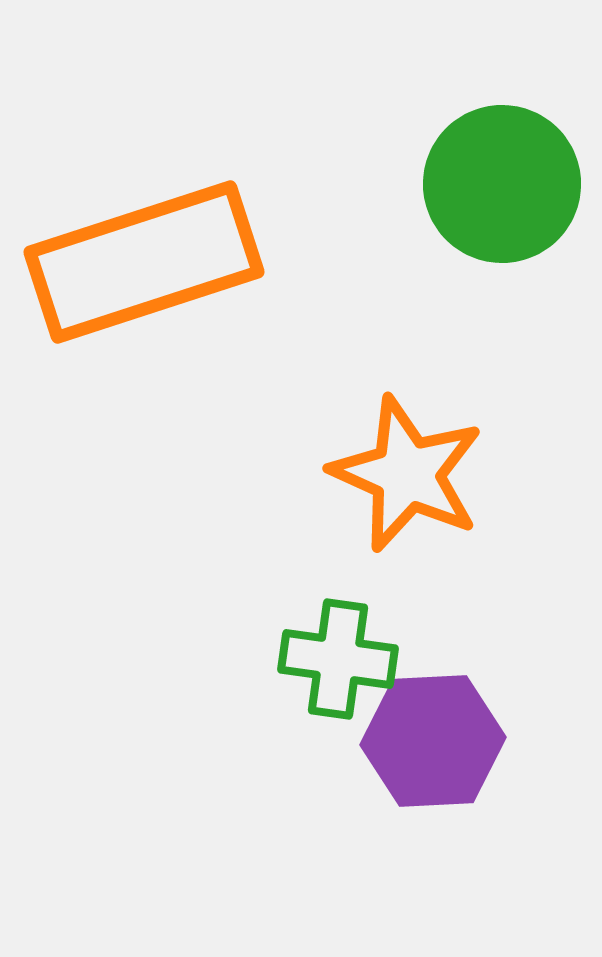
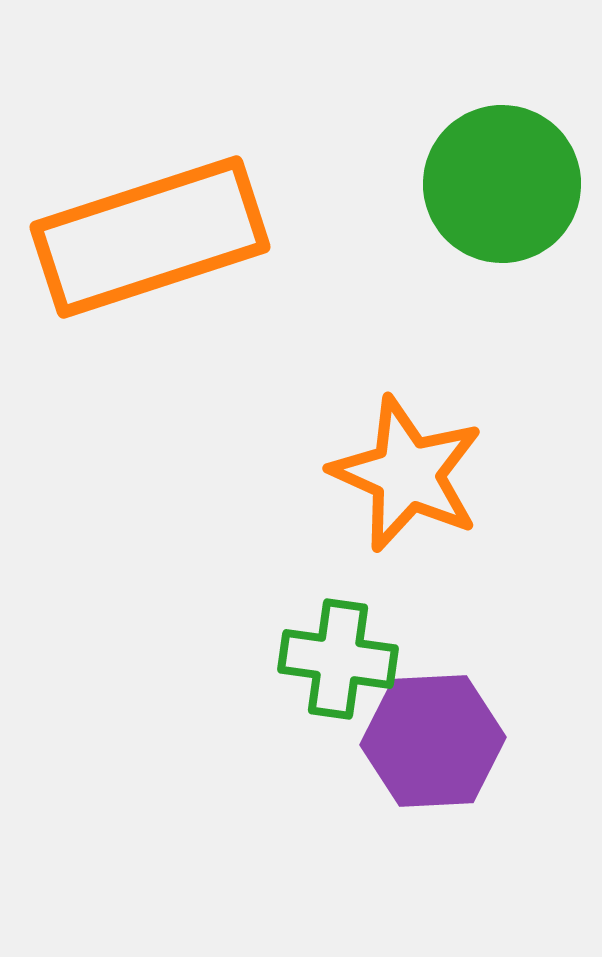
orange rectangle: moved 6 px right, 25 px up
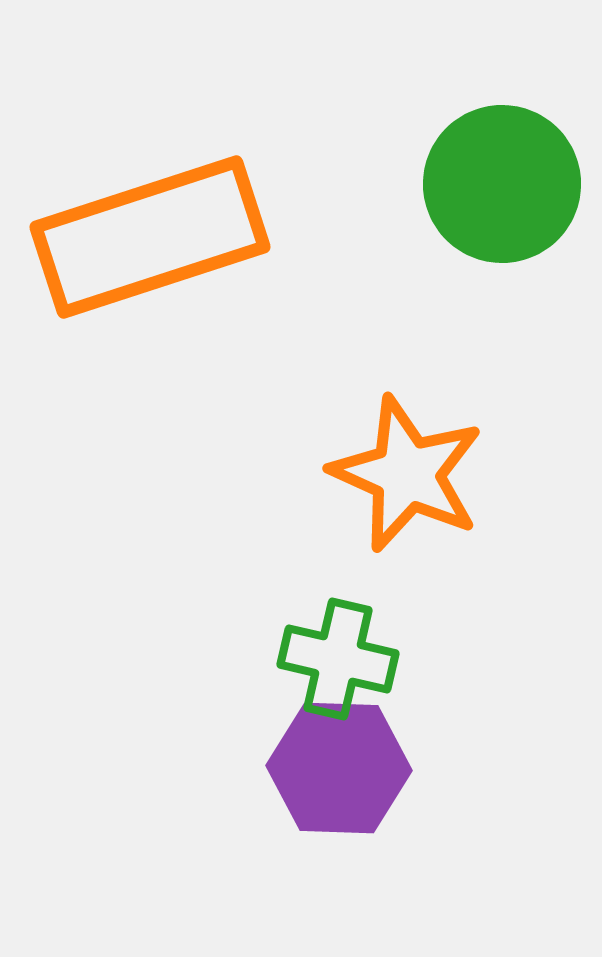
green cross: rotated 5 degrees clockwise
purple hexagon: moved 94 px left, 27 px down; rotated 5 degrees clockwise
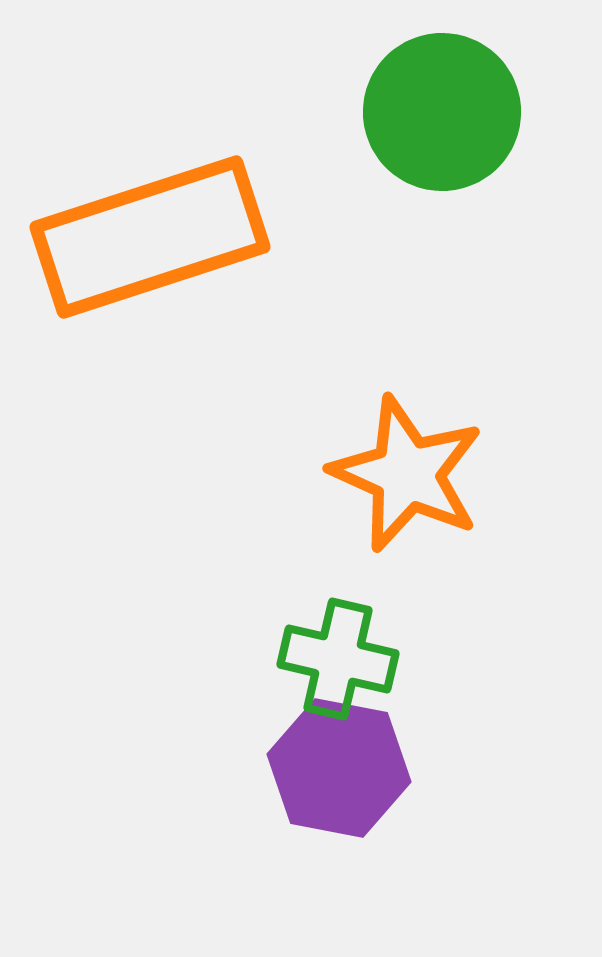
green circle: moved 60 px left, 72 px up
purple hexagon: rotated 9 degrees clockwise
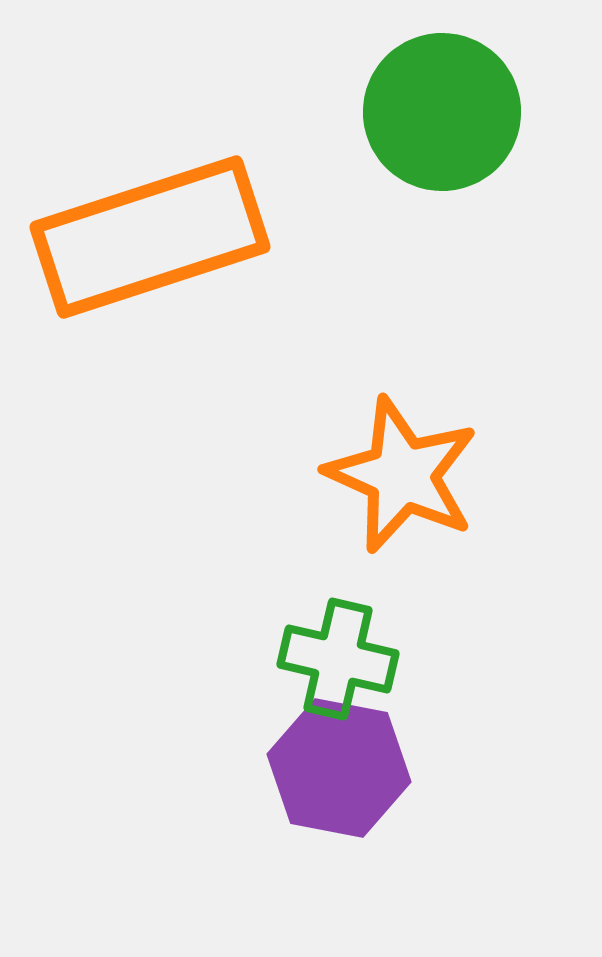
orange star: moved 5 px left, 1 px down
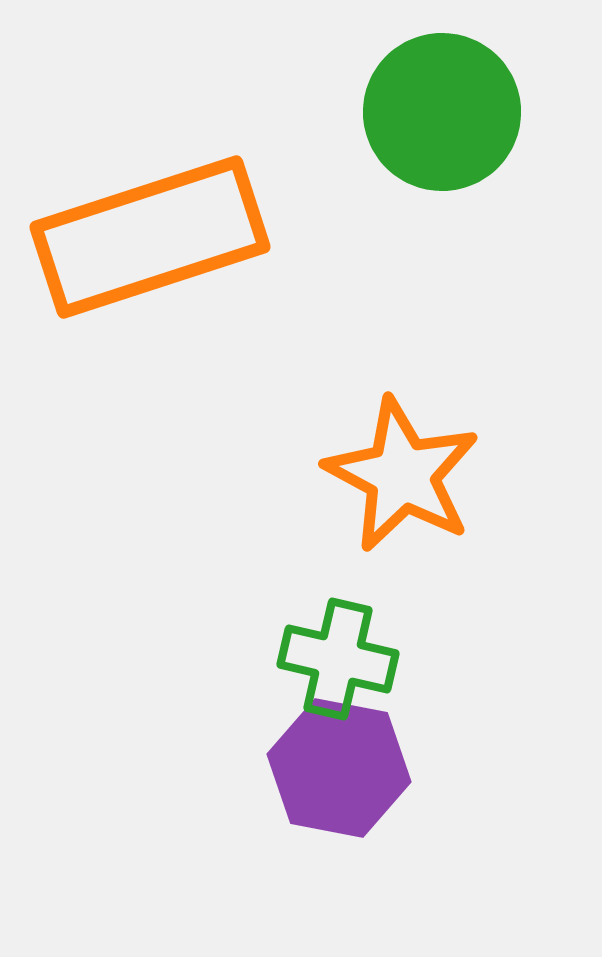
orange star: rotated 4 degrees clockwise
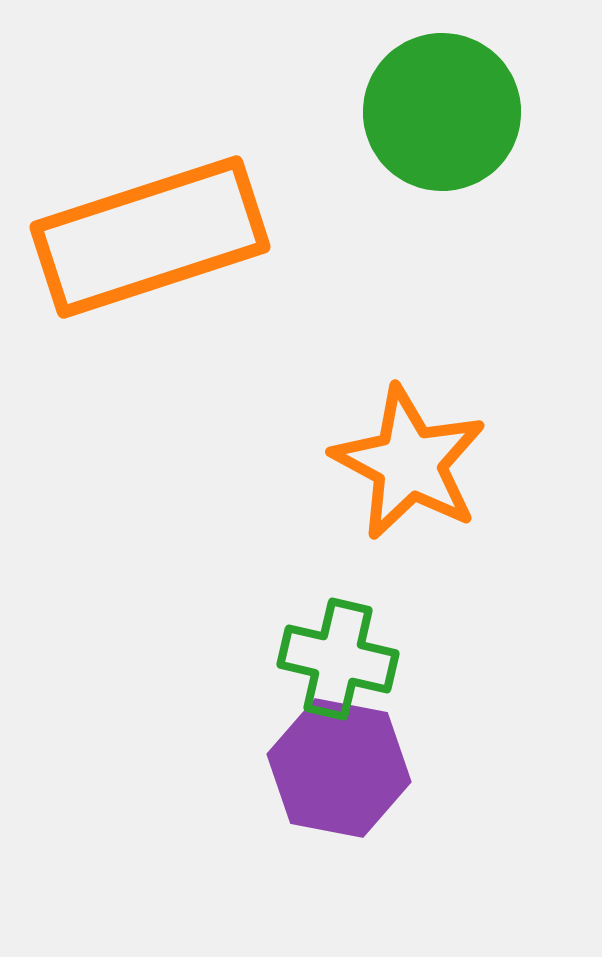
orange star: moved 7 px right, 12 px up
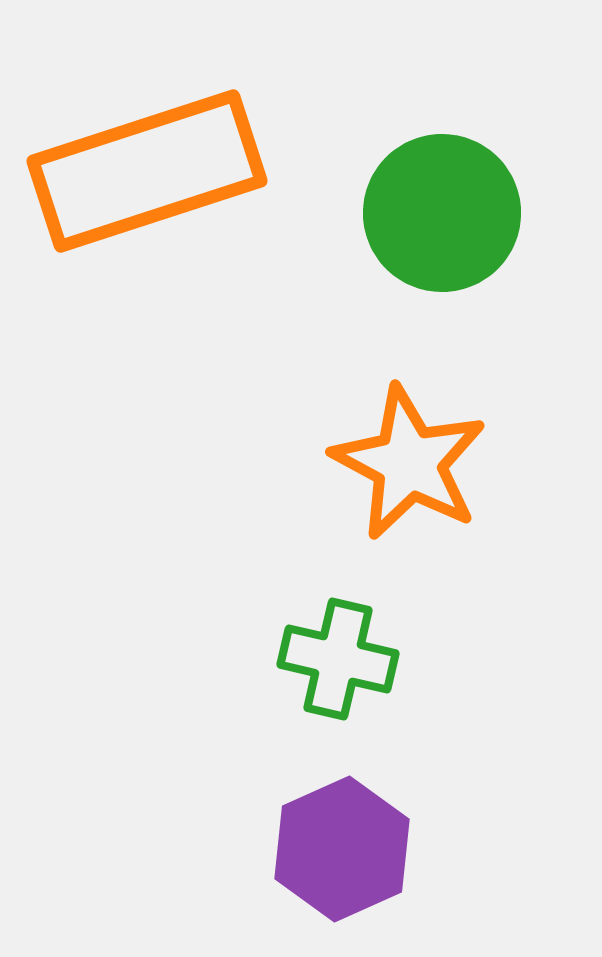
green circle: moved 101 px down
orange rectangle: moved 3 px left, 66 px up
purple hexagon: moved 3 px right, 81 px down; rotated 25 degrees clockwise
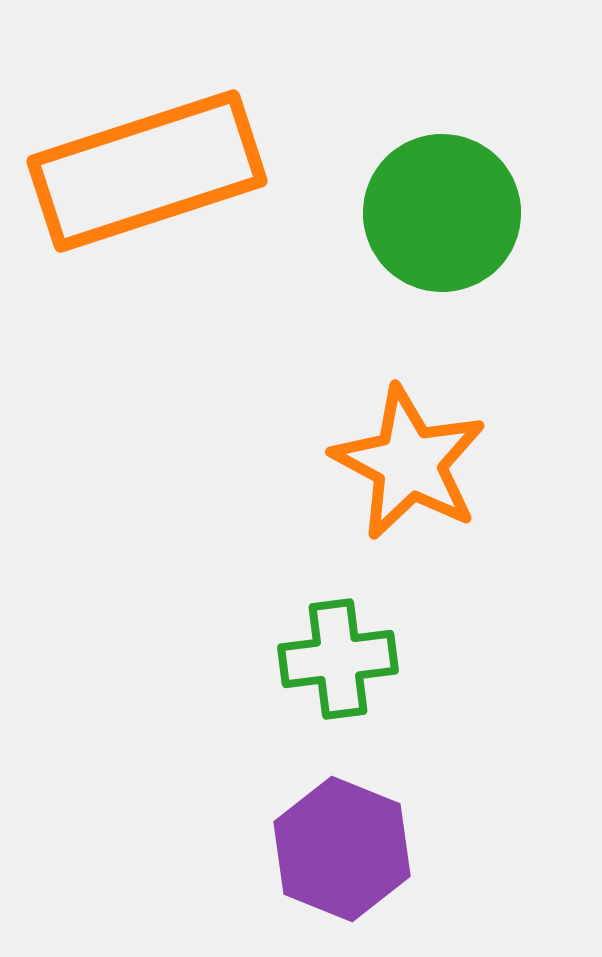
green cross: rotated 20 degrees counterclockwise
purple hexagon: rotated 14 degrees counterclockwise
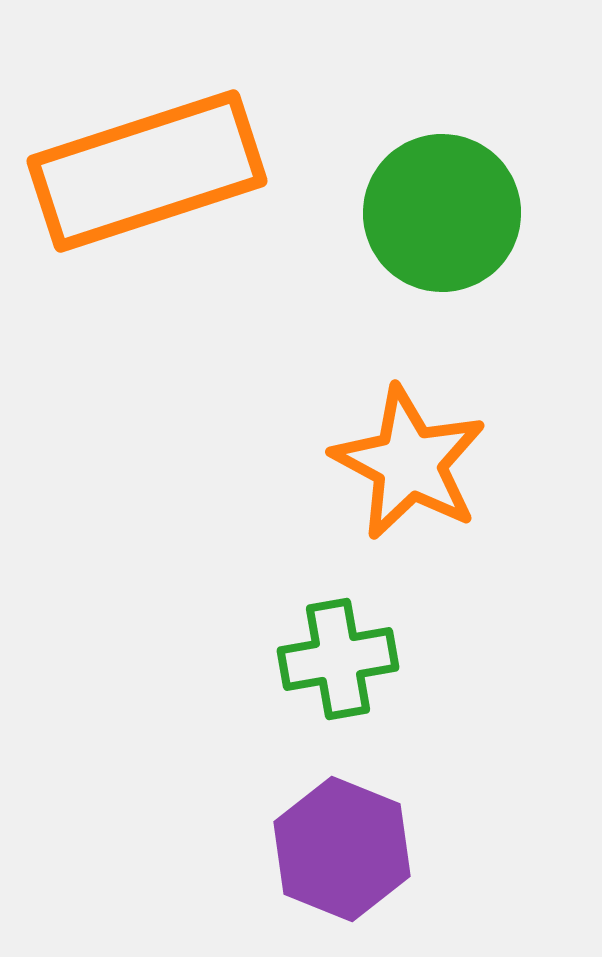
green cross: rotated 3 degrees counterclockwise
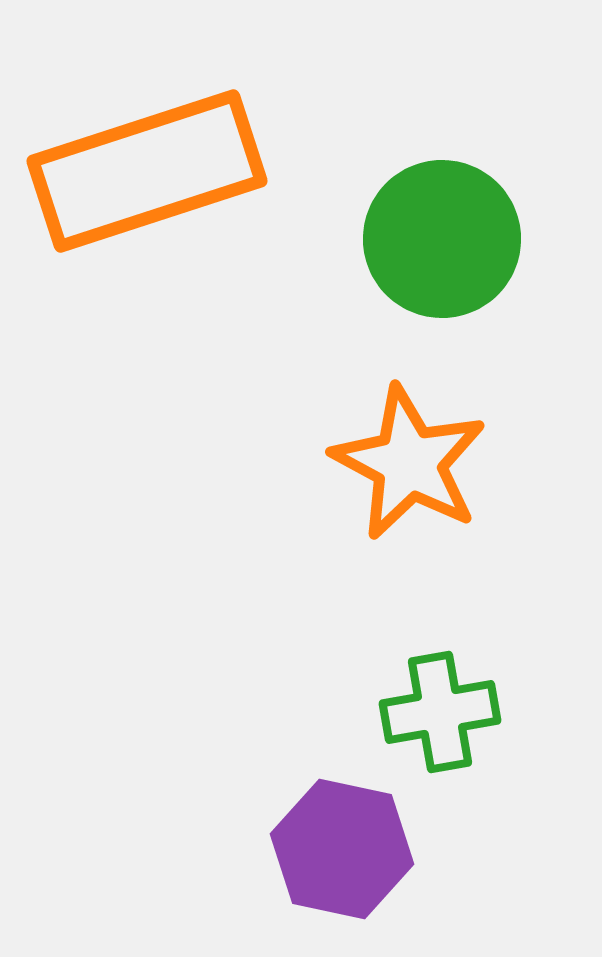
green circle: moved 26 px down
green cross: moved 102 px right, 53 px down
purple hexagon: rotated 10 degrees counterclockwise
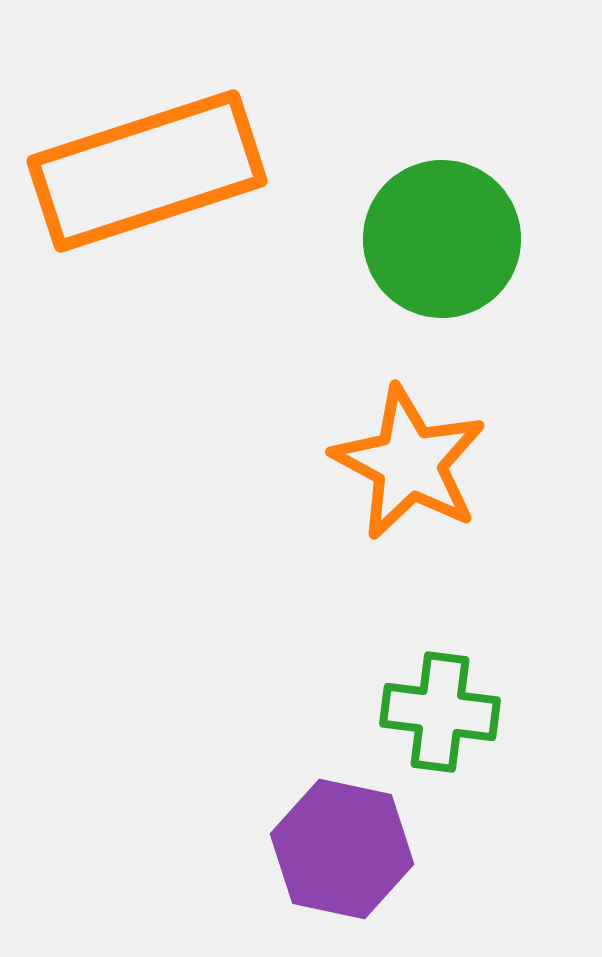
green cross: rotated 17 degrees clockwise
